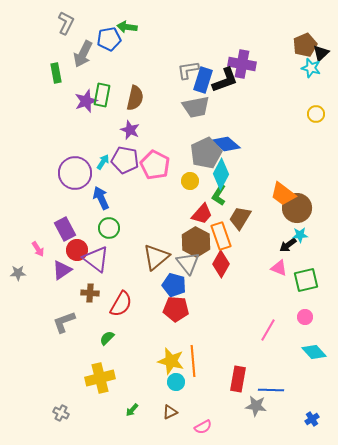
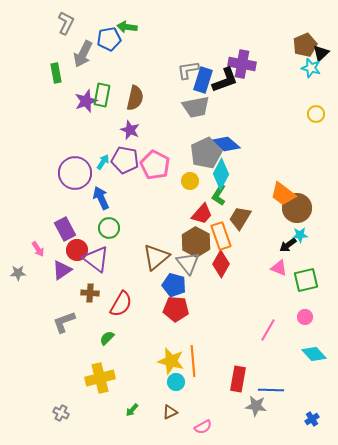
cyan diamond at (314, 352): moved 2 px down
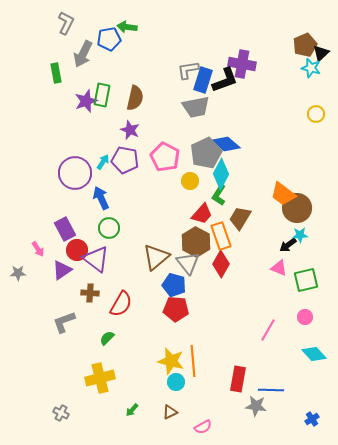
pink pentagon at (155, 165): moved 10 px right, 8 px up
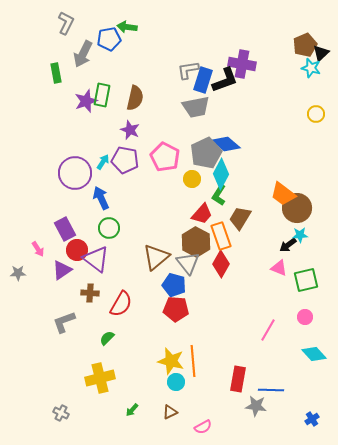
yellow circle at (190, 181): moved 2 px right, 2 px up
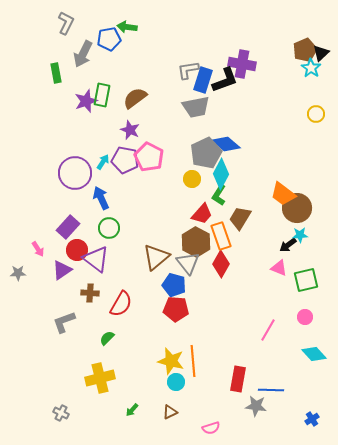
brown pentagon at (305, 45): moved 5 px down
cyan star at (311, 68): rotated 18 degrees clockwise
brown semicircle at (135, 98): rotated 140 degrees counterclockwise
pink pentagon at (165, 157): moved 16 px left
purple rectangle at (65, 229): moved 3 px right, 2 px up; rotated 70 degrees clockwise
pink semicircle at (203, 427): moved 8 px right, 1 px down; rotated 12 degrees clockwise
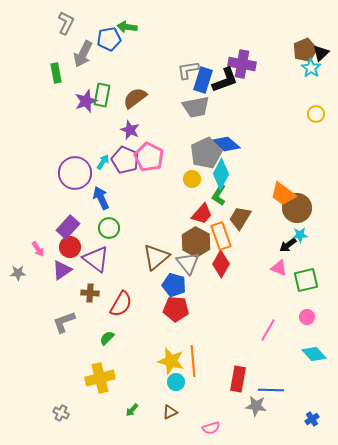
purple pentagon at (125, 160): rotated 12 degrees clockwise
red circle at (77, 250): moved 7 px left, 3 px up
pink circle at (305, 317): moved 2 px right
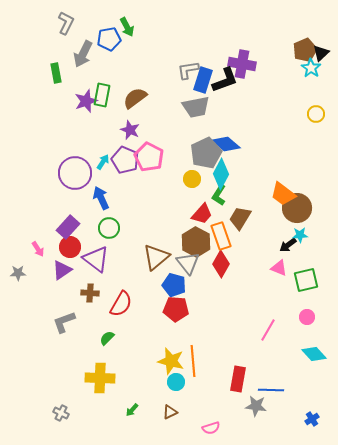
green arrow at (127, 27): rotated 126 degrees counterclockwise
yellow cross at (100, 378): rotated 16 degrees clockwise
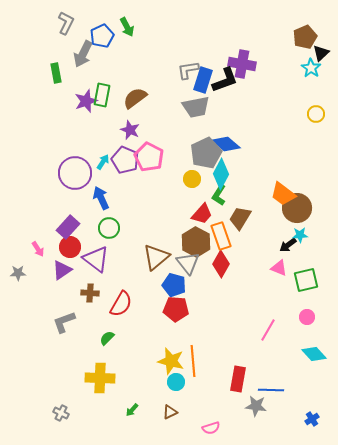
blue pentagon at (109, 39): moved 7 px left, 3 px up; rotated 15 degrees counterclockwise
brown pentagon at (305, 50): moved 13 px up
